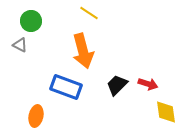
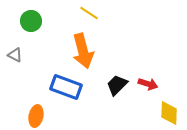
gray triangle: moved 5 px left, 10 px down
yellow diamond: moved 3 px right, 1 px down; rotated 10 degrees clockwise
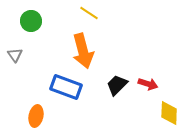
gray triangle: rotated 28 degrees clockwise
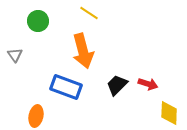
green circle: moved 7 px right
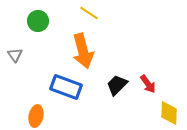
red arrow: rotated 36 degrees clockwise
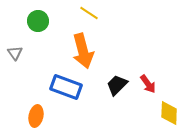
gray triangle: moved 2 px up
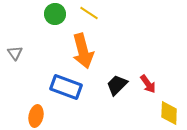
green circle: moved 17 px right, 7 px up
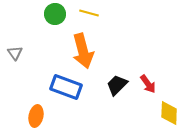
yellow line: rotated 18 degrees counterclockwise
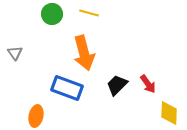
green circle: moved 3 px left
orange arrow: moved 1 px right, 2 px down
blue rectangle: moved 1 px right, 1 px down
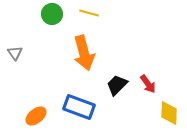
blue rectangle: moved 12 px right, 19 px down
orange ellipse: rotated 40 degrees clockwise
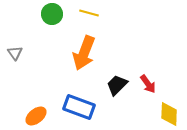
orange arrow: rotated 36 degrees clockwise
yellow diamond: moved 1 px down
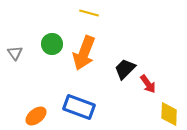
green circle: moved 30 px down
black trapezoid: moved 8 px right, 16 px up
